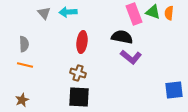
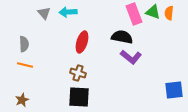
red ellipse: rotated 10 degrees clockwise
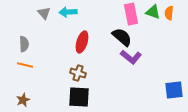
pink rectangle: moved 3 px left; rotated 10 degrees clockwise
black semicircle: rotated 30 degrees clockwise
brown star: moved 1 px right
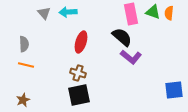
red ellipse: moved 1 px left
orange line: moved 1 px right
black square: moved 2 px up; rotated 15 degrees counterclockwise
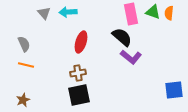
gray semicircle: rotated 21 degrees counterclockwise
brown cross: rotated 28 degrees counterclockwise
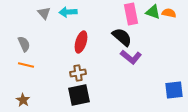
orange semicircle: rotated 96 degrees clockwise
brown star: rotated 16 degrees counterclockwise
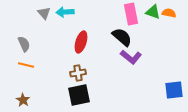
cyan arrow: moved 3 px left
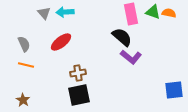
red ellipse: moved 20 px left; rotated 35 degrees clockwise
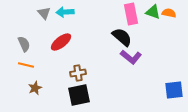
brown star: moved 12 px right, 12 px up; rotated 16 degrees clockwise
